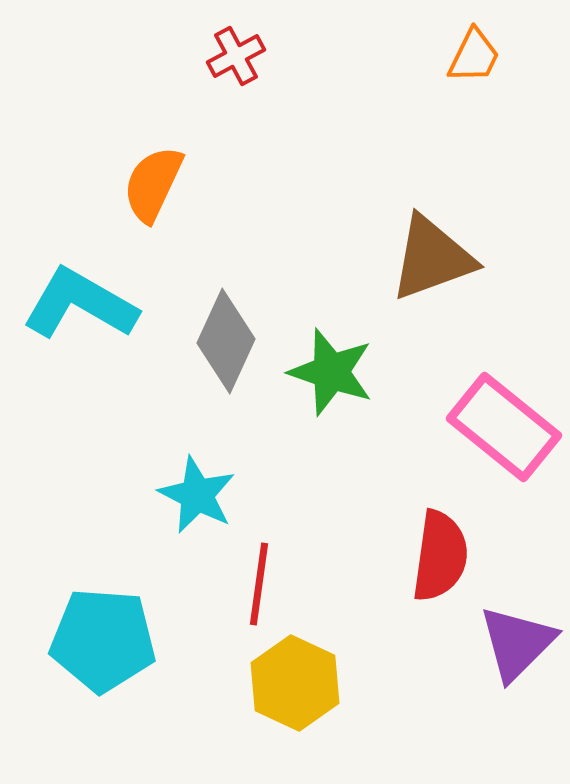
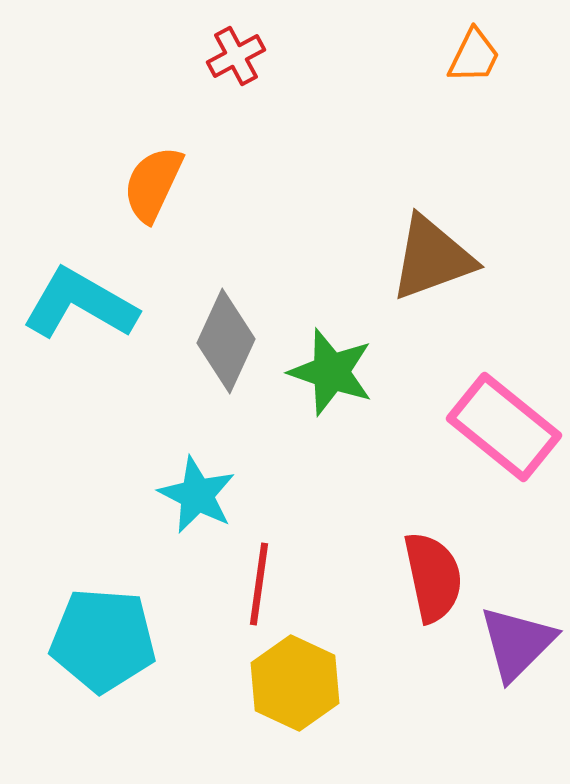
red semicircle: moved 7 px left, 21 px down; rotated 20 degrees counterclockwise
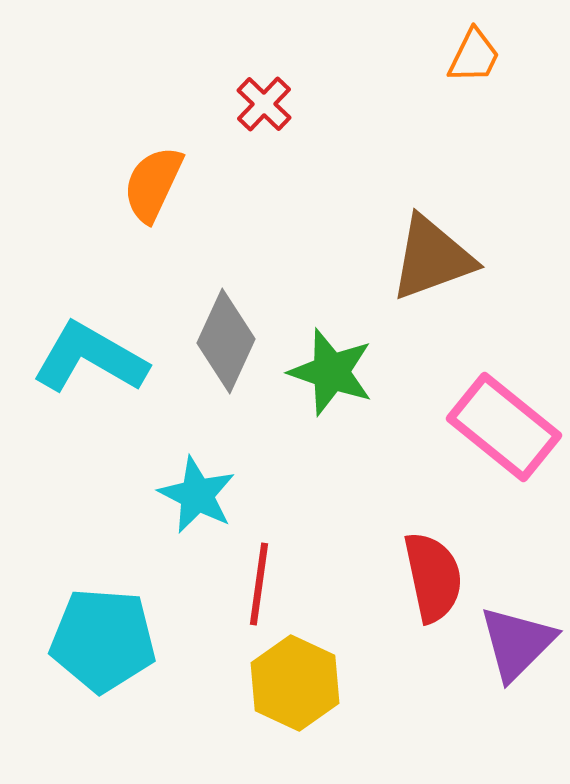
red cross: moved 28 px right, 48 px down; rotated 18 degrees counterclockwise
cyan L-shape: moved 10 px right, 54 px down
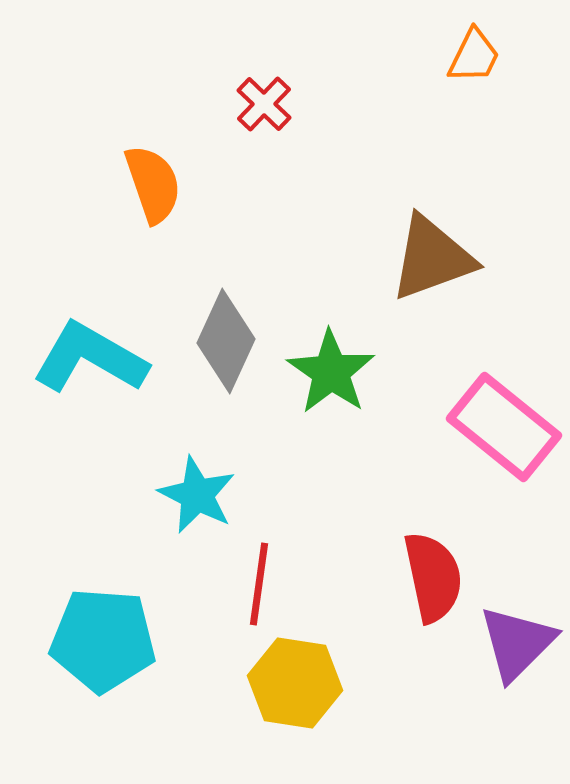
orange semicircle: rotated 136 degrees clockwise
green star: rotated 16 degrees clockwise
yellow hexagon: rotated 16 degrees counterclockwise
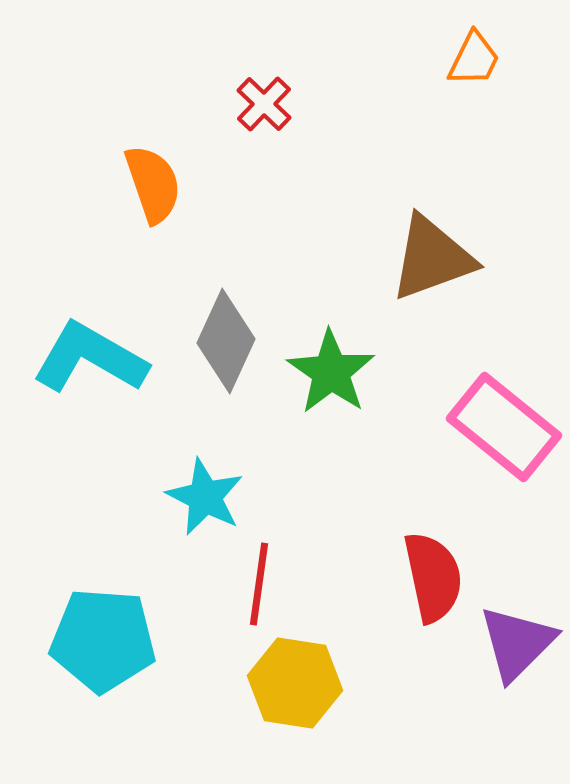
orange trapezoid: moved 3 px down
cyan star: moved 8 px right, 2 px down
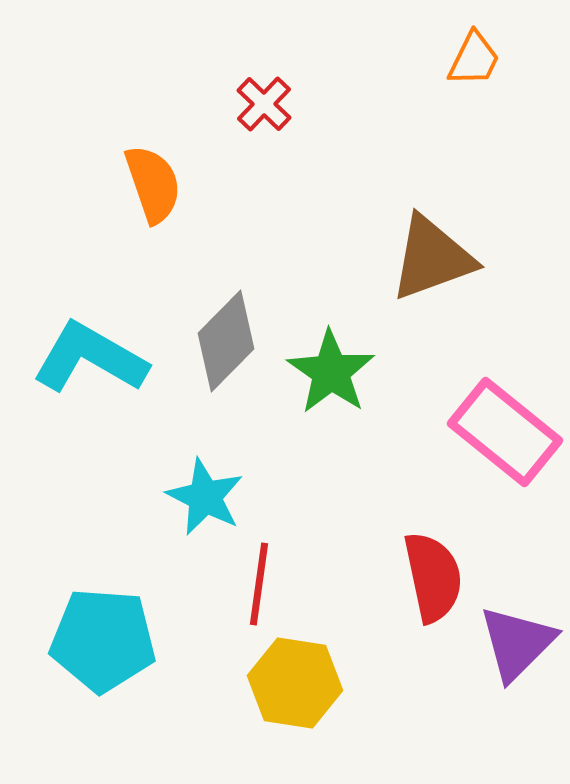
gray diamond: rotated 20 degrees clockwise
pink rectangle: moved 1 px right, 5 px down
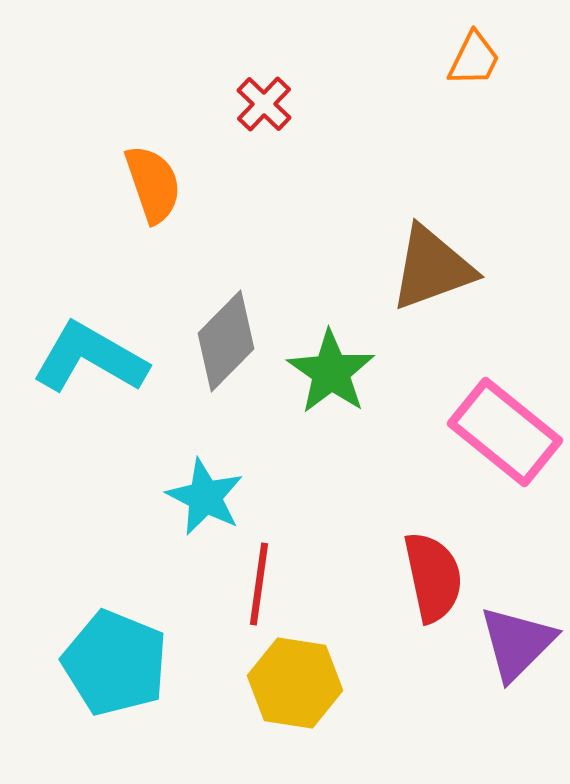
brown triangle: moved 10 px down
cyan pentagon: moved 12 px right, 23 px down; rotated 18 degrees clockwise
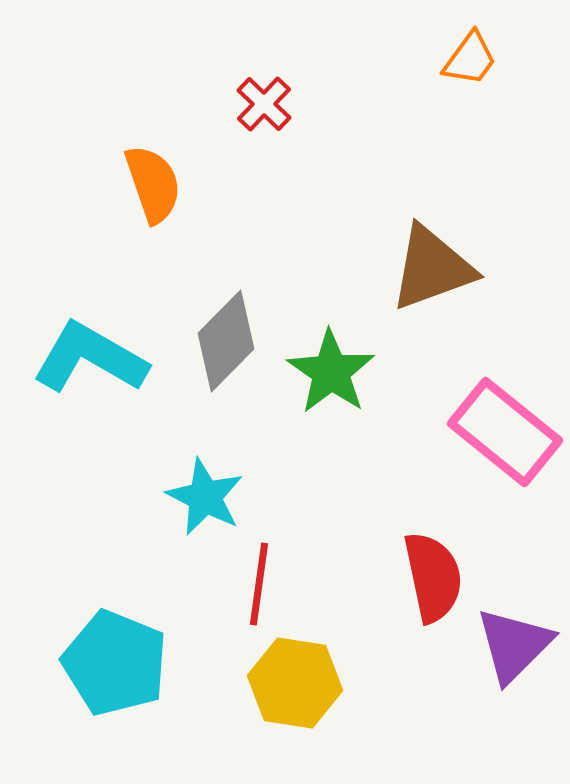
orange trapezoid: moved 4 px left; rotated 10 degrees clockwise
purple triangle: moved 3 px left, 2 px down
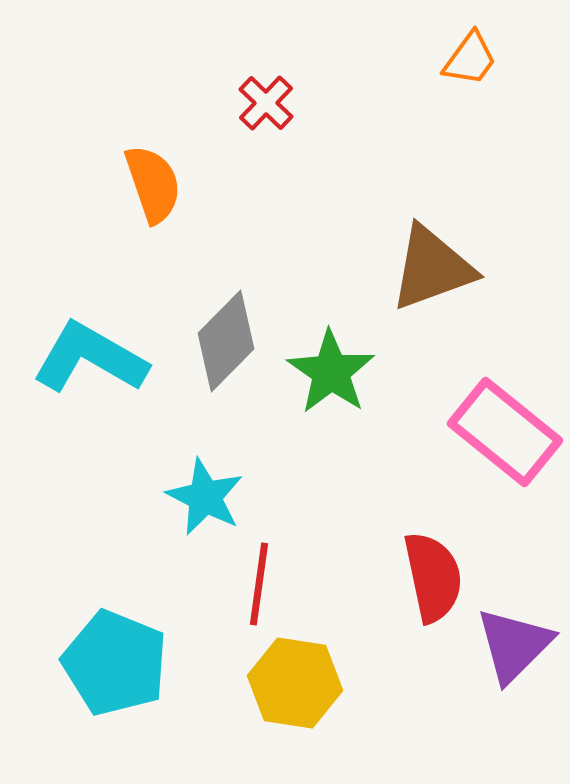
red cross: moved 2 px right, 1 px up
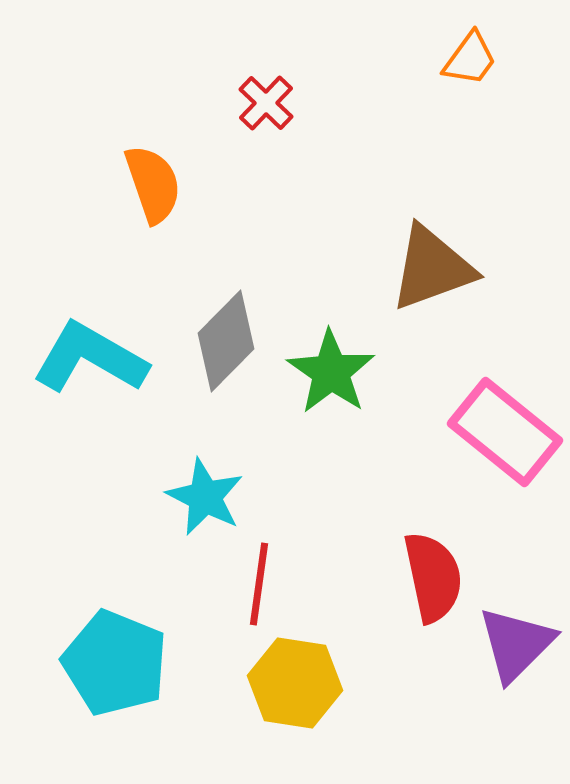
purple triangle: moved 2 px right, 1 px up
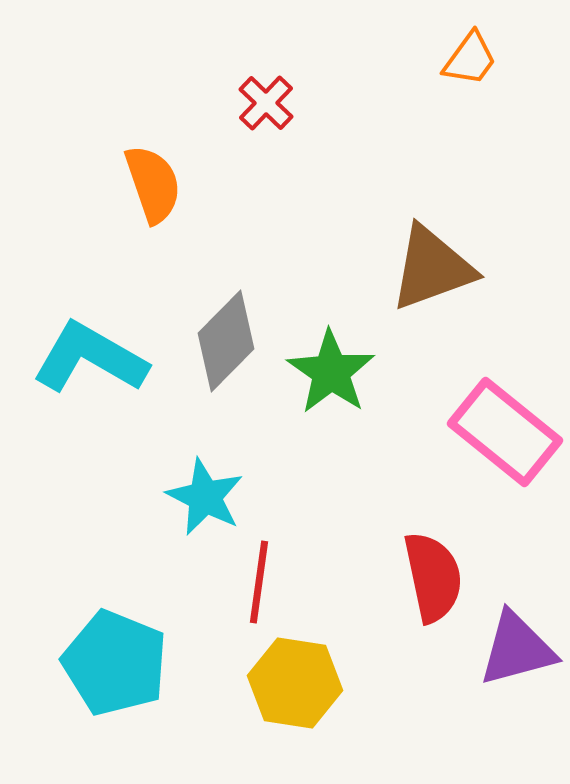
red line: moved 2 px up
purple triangle: moved 1 px right, 5 px down; rotated 30 degrees clockwise
